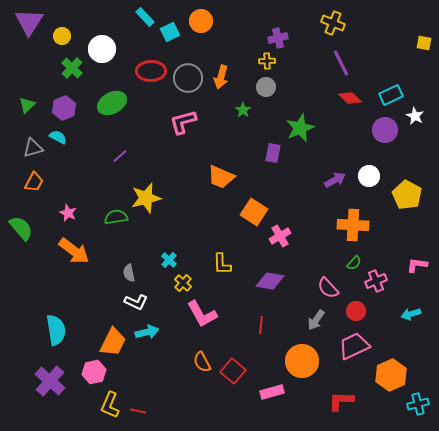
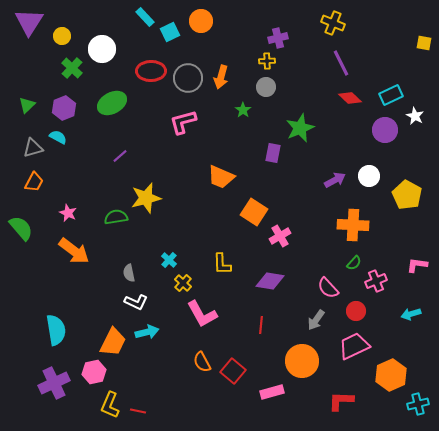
purple cross at (50, 381): moved 4 px right, 2 px down; rotated 24 degrees clockwise
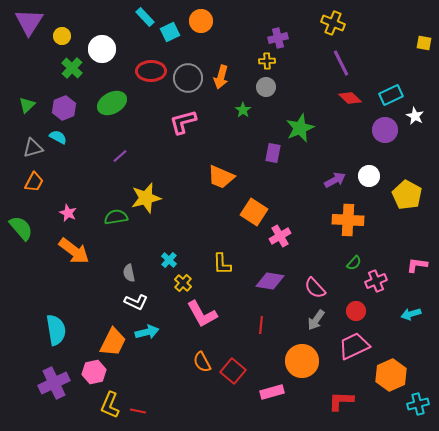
orange cross at (353, 225): moved 5 px left, 5 px up
pink semicircle at (328, 288): moved 13 px left
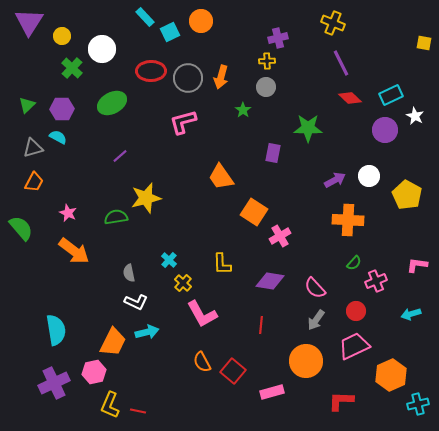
purple hexagon at (64, 108): moved 2 px left, 1 px down; rotated 20 degrees clockwise
green star at (300, 128): moved 8 px right; rotated 24 degrees clockwise
orange trapezoid at (221, 177): rotated 32 degrees clockwise
orange circle at (302, 361): moved 4 px right
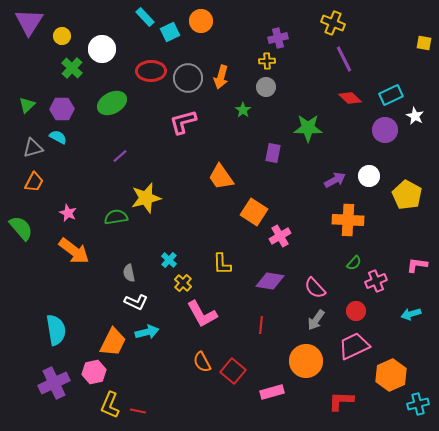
purple line at (341, 63): moved 3 px right, 4 px up
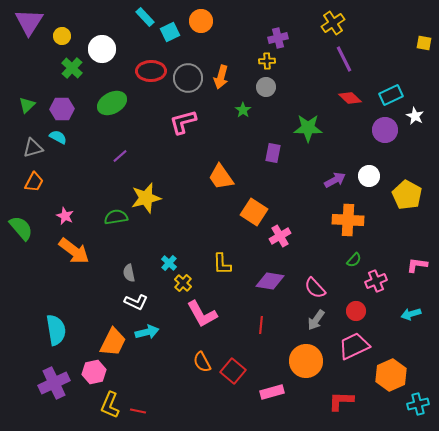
yellow cross at (333, 23): rotated 35 degrees clockwise
pink star at (68, 213): moved 3 px left, 3 px down
cyan cross at (169, 260): moved 3 px down
green semicircle at (354, 263): moved 3 px up
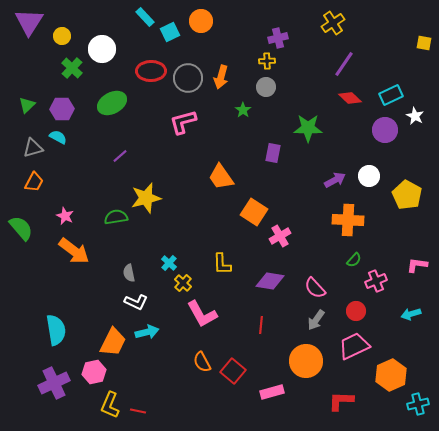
purple line at (344, 59): moved 5 px down; rotated 60 degrees clockwise
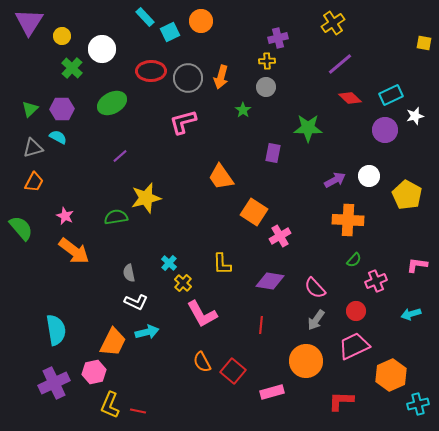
purple line at (344, 64): moved 4 px left; rotated 16 degrees clockwise
green triangle at (27, 105): moved 3 px right, 4 px down
white star at (415, 116): rotated 30 degrees clockwise
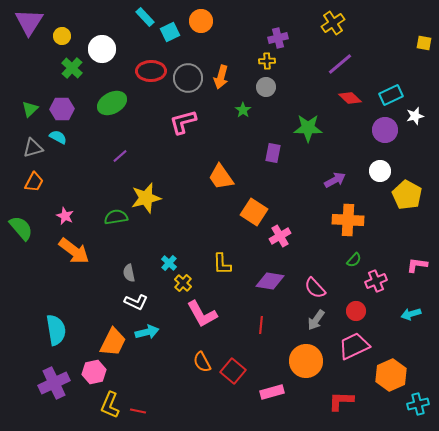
white circle at (369, 176): moved 11 px right, 5 px up
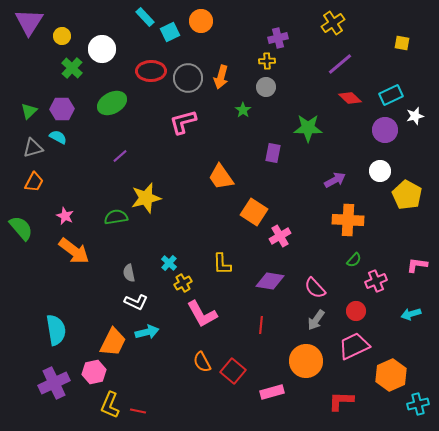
yellow square at (424, 43): moved 22 px left
green triangle at (30, 109): moved 1 px left, 2 px down
yellow cross at (183, 283): rotated 18 degrees clockwise
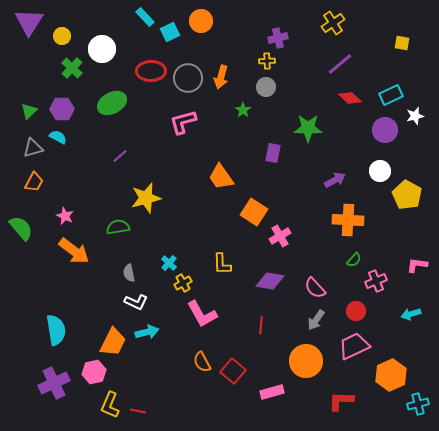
green semicircle at (116, 217): moved 2 px right, 10 px down
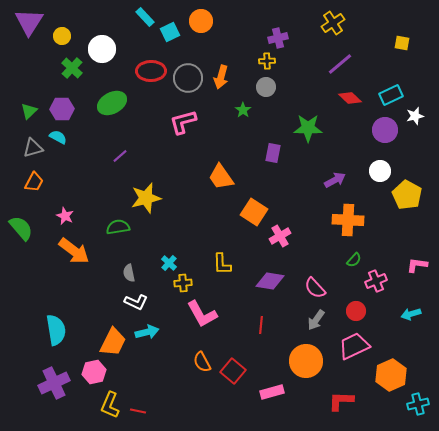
yellow cross at (183, 283): rotated 24 degrees clockwise
